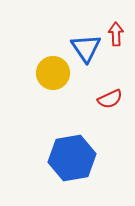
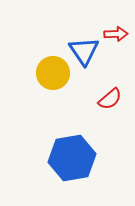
red arrow: rotated 90 degrees clockwise
blue triangle: moved 2 px left, 3 px down
red semicircle: rotated 15 degrees counterclockwise
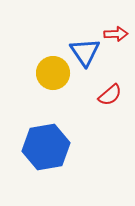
blue triangle: moved 1 px right, 1 px down
red semicircle: moved 4 px up
blue hexagon: moved 26 px left, 11 px up
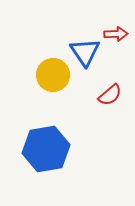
yellow circle: moved 2 px down
blue hexagon: moved 2 px down
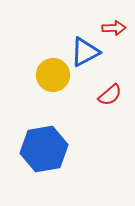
red arrow: moved 2 px left, 6 px up
blue triangle: rotated 36 degrees clockwise
blue hexagon: moved 2 px left
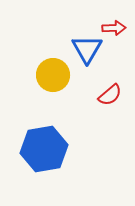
blue triangle: moved 2 px right, 3 px up; rotated 32 degrees counterclockwise
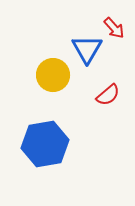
red arrow: rotated 50 degrees clockwise
red semicircle: moved 2 px left
blue hexagon: moved 1 px right, 5 px up
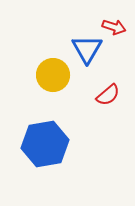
red arrow: moved 1 px up; rotated 30 degrees counterclockwise
